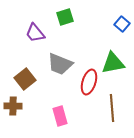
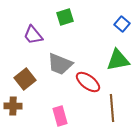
purple trapezoid: moved 2 px left, 2 px down
green triangle: moved 5 px right, 3 px up
red ellipse: moved 1 px left; rotated 70 degrees counterclockwise
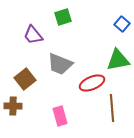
green square: moved 2 px left
red ellipse: moved 4 px right, 1 px down; rotated 60 degrees counterclockwise
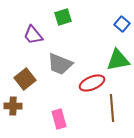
pink rectangle: moved 1 px left, 3 px down
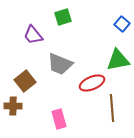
brown square: moved 2 px down
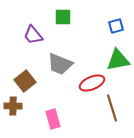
green square: rotated 18 degrees clockwise
blue square: moved 6 px left, 2 px down; rotated 35 degrees clockwise
brown line: rotated 12 degrees counterclockwise
pink rectangle: moved 6 px left
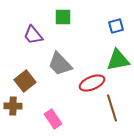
gray trapezoid: rotated 24 degrees clockwise
pink rectangle: rotated 18 degrees counterclockwise
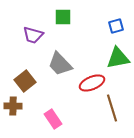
purple trapezoid: rotated 35 degrees counterclockwise
green triangle: moved 2 px up
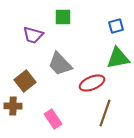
brown line: moved 7 px left, 5 px down; rotated 36 degrees clockwise
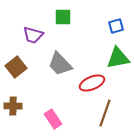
brown square: moved 9 px left, 14 px up
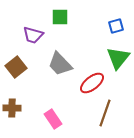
green square: moved 3 px left
green triangle: rotated 40 degrees counterclockwise
red ellipse: rotated 15 degrees counterclockwise
brown cross: moved 1 px left, 2 px down
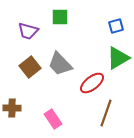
purple trapezoid: moved 5 px left, 4 px up
green triangle: rotated 20 degrees clockwise
brown square: moved 14 px right
brown line: moved 1 px right
